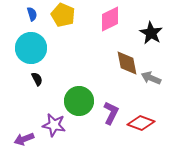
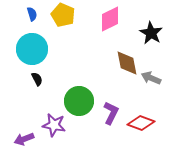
cyan circle: moved 1 px right, 1 px down
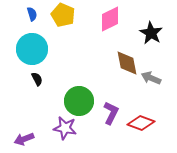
purple star: moved 11 px right, 3 px down
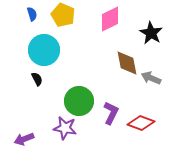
cyan circle: moved 12 px right, 1 px down
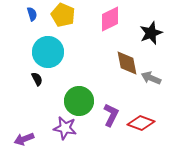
black star: rotated 20 degrees clockwise
cyan circle: moved 4 px right, 2 px down
purple L-shape: moved 2 px down
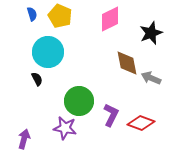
yellow pentagon: moved 3 px left, 1 px down
purple arrow: rotated 126 degrees clockwise
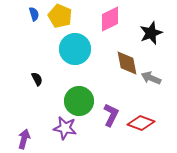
blue semicircle: moved 2 px right
cyan circle: moved 27 px right, 3 px up
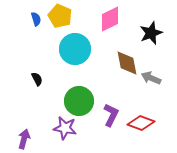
blue semicircle: moved 2 px right, 5 px down
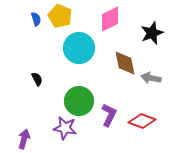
black star: moved 1 px right
cyan circle: moved 4 px right, 1 px up
brown diamond: moved 2 px left
gray arrow: rotated 12 degrees counterclockwise
purple L-shape: moved 2 px left
red diamond: moved 1 px right, 2 px up
